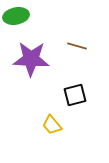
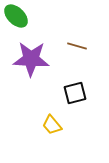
green ellipse: rotated 55 degrees clockwise
black square: moved 2 px up
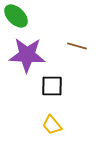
purple star: moved 4 px left, 4 px up
black square: moved 23 px left, 7 px up; rotated 15 degrees clockwise
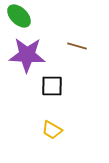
green ellipse: moved 3 px right
yellow trapezoid: moved 5 px down; rotated 20 degrees counterclockwise
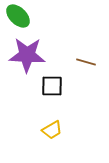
green ellipse: moved 1 px left
brown line: moved 9 px right, 16 px down
yellow trapezoid: rotated 60 degrees counterclockwise
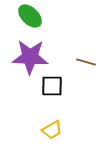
green ellipse: moved 12 px right
purple star: moved 3 px right, 2 px down
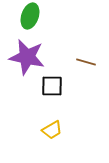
green ellipse: rotated 65 degrees clockwise
purple star: moved 3 px left; rotated 9 degrees clockwise
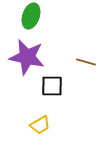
green ellipse: moved 1 px right
yellow trapezoid: moved 12 px left, 5 px up
